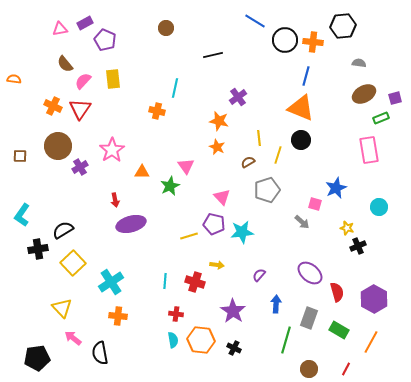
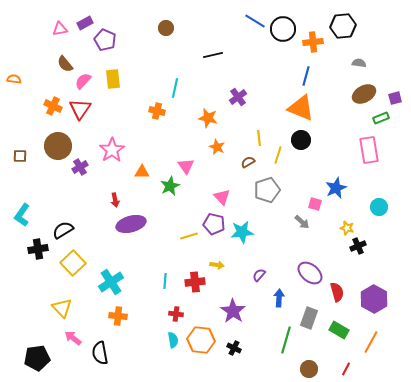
black circle at (285, 40): moved 2 px left, 11 px up
orange cross at (313, 42): rotated 12 degrees counterclockwise
orange star at (219, 121): moved 11 px left, 3 px up
red cross at (195, 282): rotated 24 degrees counterclockwise
blue arrow at (276, 304): moved 3 px right, 6 px up
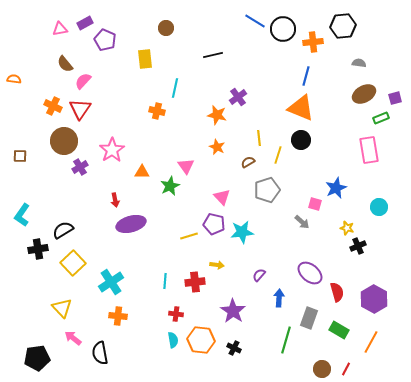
yellow rectangle at (113, 79): moved 32 px right, 20 px up
orange star at (208, 118): moved 9 px right, 3 px up
brown circle at (58, 146): moved 6 px right, 5 px up
brown circle at (309, 369): moved 13 px right
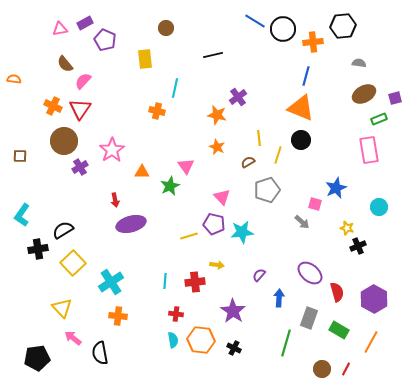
green rectangle at (381, 118): moved 2 px left, 1 px down
green line at (286, 340): moved 3 px down
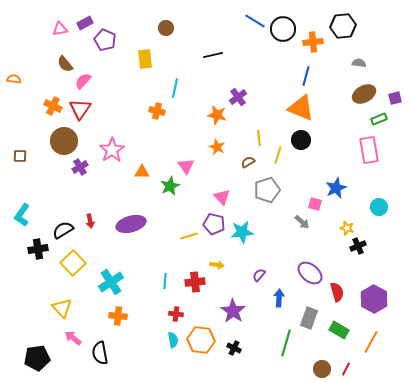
red arrow at (115, 200): moved 25 px left, 21 px down
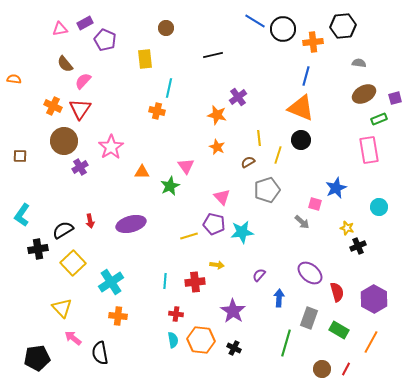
cyan line at (175, 88): moved 6 px left
pink star at (112, 150): moved 1 px left, 3 px up
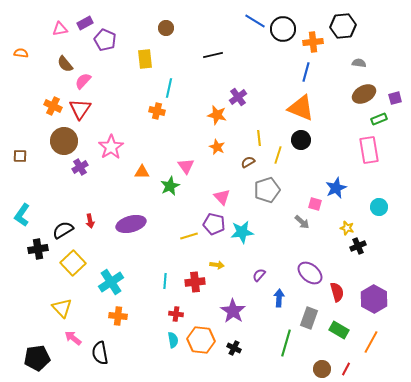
blue line at (306, 76): moved 4 px up
orange semicircle at (14, 79): moved 7 px right, 26 px up
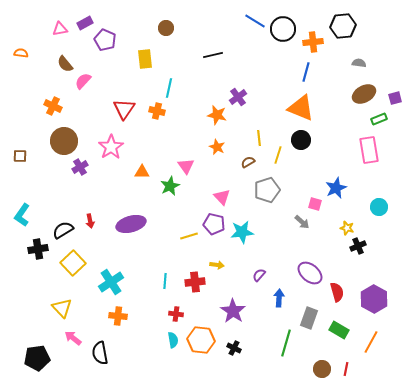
red triangle at (80, 109): moved 44 px right
red line at (346, 369): rotated 16 degrees counterclockwise
